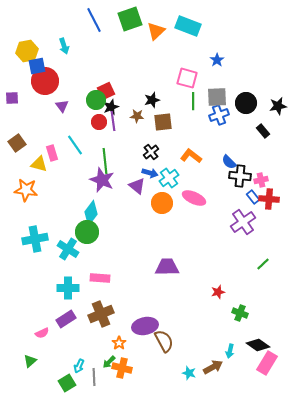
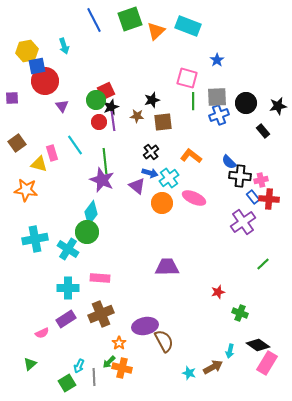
green triangle at (30, 361): moved 3 px down
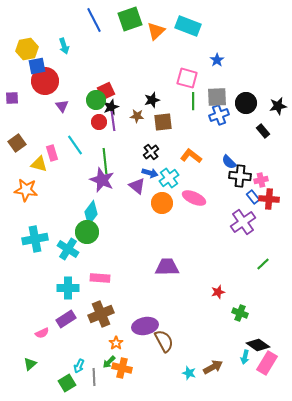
yellow hexagon at (27, 51): moved 2 px up
orange star at (119, 343): moved 3 px left
cyan arrow at (230, 351): moved 15 px right, 6 px down
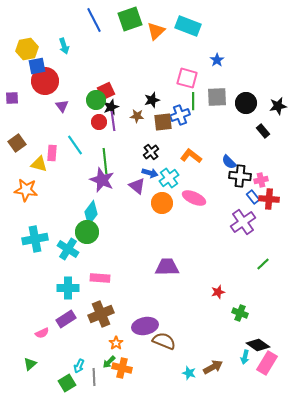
blue cross at (219, 115): moved 39 px left
pink rectangle at (52, 153): rotated 21 degrees clockwise
brown semicircle at (164, 341): rotated 40 degrees counterclockwise
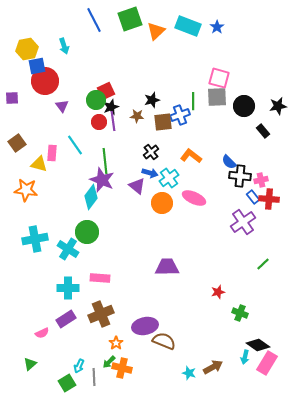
blue star at (217, 60): moved 33 px up
pink square at (187, 78): moved 32 px right
black circle at (246, 103): moved 2 px left, 3 px down
cyan diamond at (91, 213): moved 16 px up
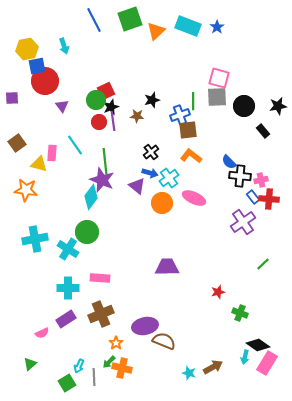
brown square at (163, 122): moved 25 px right, 8 px down
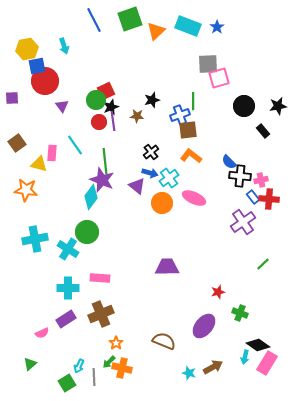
pink square at (219, 78): rotated 30 degrees counterclockwise
gray square at (217, 97): moved 9 px left, 33 px up
purple ellipse at (145, 326): moved 59 px right; rotated 40 degrees counterclockwise
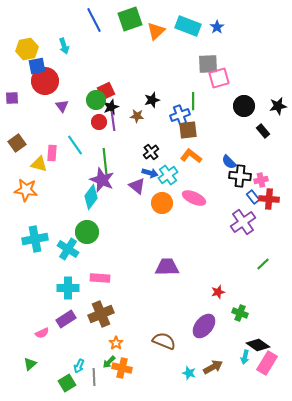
cyan cross at (169, 178): moved 1 px left, 3 px up
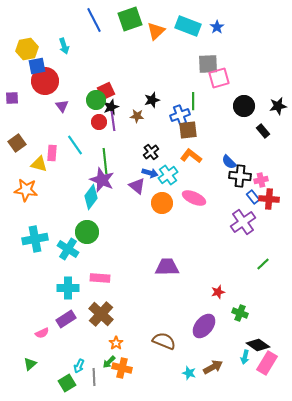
brown cross at (101, 314): rotated 25 degrees counterclockwise
